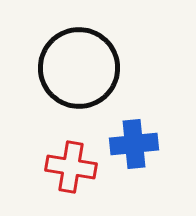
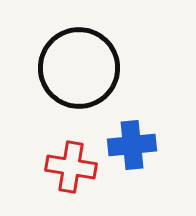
blue cross: moved 2 px left, 1 px down
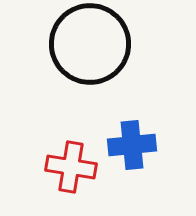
black circle: moved 11 px right, 24 px up
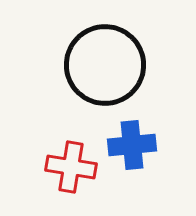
black circle: moved 15 px right, 21 px down
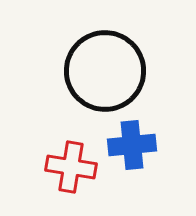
black circle: moved 6 px down
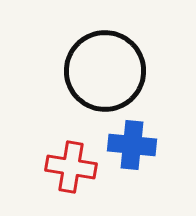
blue cross: rotated 12 degrees clockwise
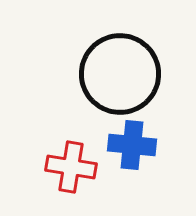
black circle: moved 15 px right, 3 px down
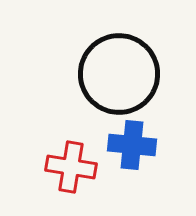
black circle: moved 1 px left
